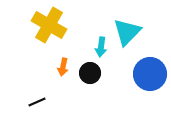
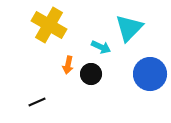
cyan triangle: moved 2 px right, 4 px up
cyan arrow: rotated 72 degrees counterclockwise
orange arrow: moved 5 px right, 2 px up
black circle: moved 1 px right, 1 px down
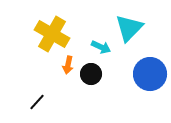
yellow cross: moved 3 px right, 9 px down
black line: rotated 24 degrees counterclockwise
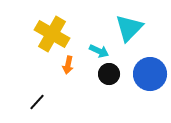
cyan arrow: moved 2 px left, 4 px down
black circle: moved 18 px right
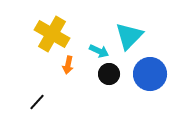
cyan triangle: moved 8 px down
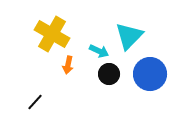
black line: moved 2 px left
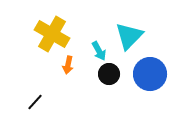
cyan arrow: rotated 36 degrees clockwise
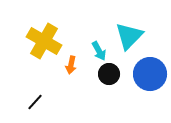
yellow cross: moved 8 px left, 7 px down
orange arrow: moved 3 px right
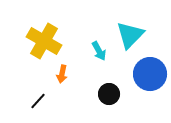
cyan triangle: moved 1 px right, 1 px up
orange arrow: moved 9 px left, 9 px down
black circle: moved 20 px down
black line: moved 3 px right, 1 px up
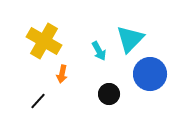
cyan triangle: moved 4 px down
